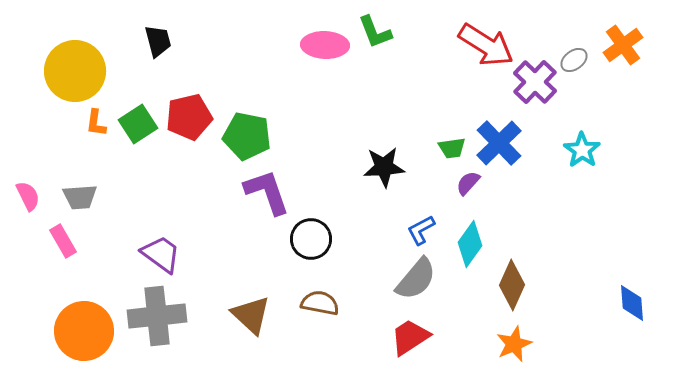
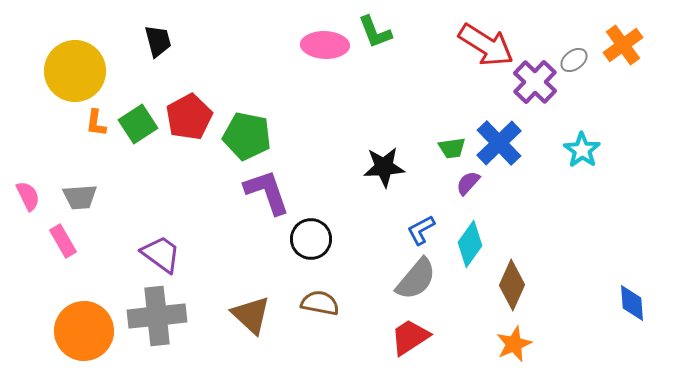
red pentagon: rotated 15 degrees counterclockwise
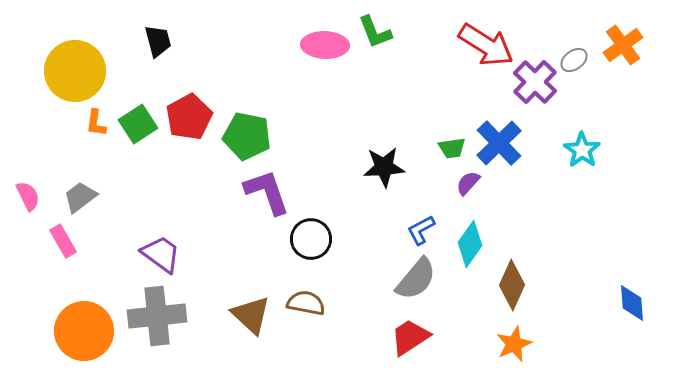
gray trapezoid: rotated 147 degrees clockwise
brown semicircle: moved 14 px left
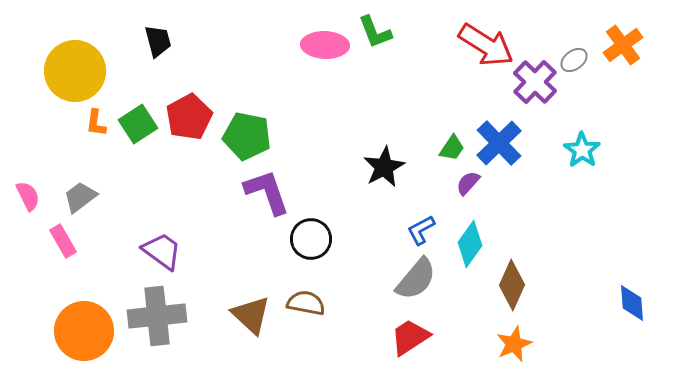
green trapezoid: rotated 48 degrees counterclockwise
black star: rotated 24 degrees counterclockwise
purple trapezoid: moved 1 px right, 3 px up
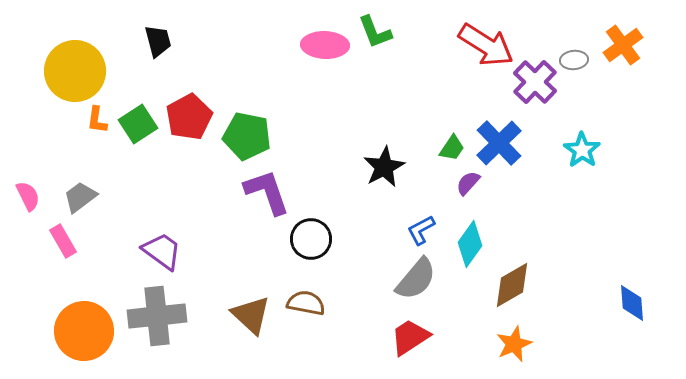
gray ellipse: rotated 32 degrees clockwise
orange L-shape: moved 1 px right, 3 px up
brown diamond: rotated 36 degrees clockwise
